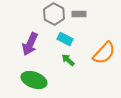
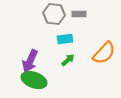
gray hexagon: rotated 20 degrees counterclockwise
cyan rectangle: rotated 35 degrees counterclockwise
purple arrow: moved 17 px down
green arrow: rotated 96 degrees clockwise
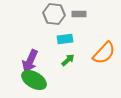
green ellipse: rotated 10 degrees clockwise
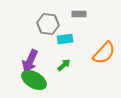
gray hexagon: moved 6 px left, 10 px down
green arrow: moved 4 px left, 5 px down
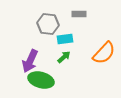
green arrow: moved 8 px up
green ellipse: moved 7 px right; rotated 15 degrees counterclockwise
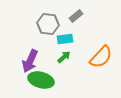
gray rectangle: moved 3 px left, 2 px down; rotated 40 degrees counterclockwise
orange semicircle: moved 3 px left, 4 px down
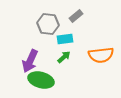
orange semicircle: moved 2 px up; rotated 40 degrees clockwise
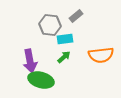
gray hexagon: moved 2 px right, 1 px down
purple arrow: rotated 35 degrees counterclockwise
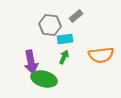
green arrow: rotated 24 degrees counterclockwise
purple arrow: moved 1 px right, 1 px down
green ellipse: moved 3 px right, 1 px up
